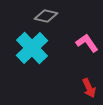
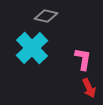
pink L-shape: moved 4 px left, 16 px down; rotated 45 degrees clockwise
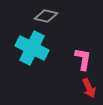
cyan cross: rotated 20 degrees counterclockwise
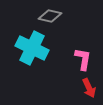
gray diamond: moved 4 px right
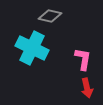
red arrow: moved 2 px left; rotated 12 degrees clockwise
